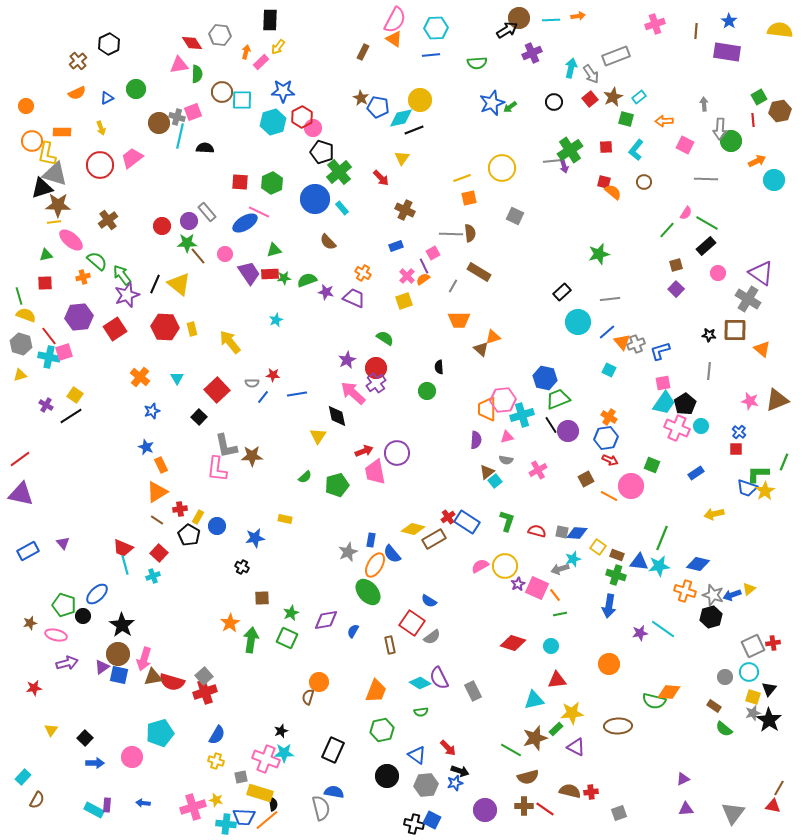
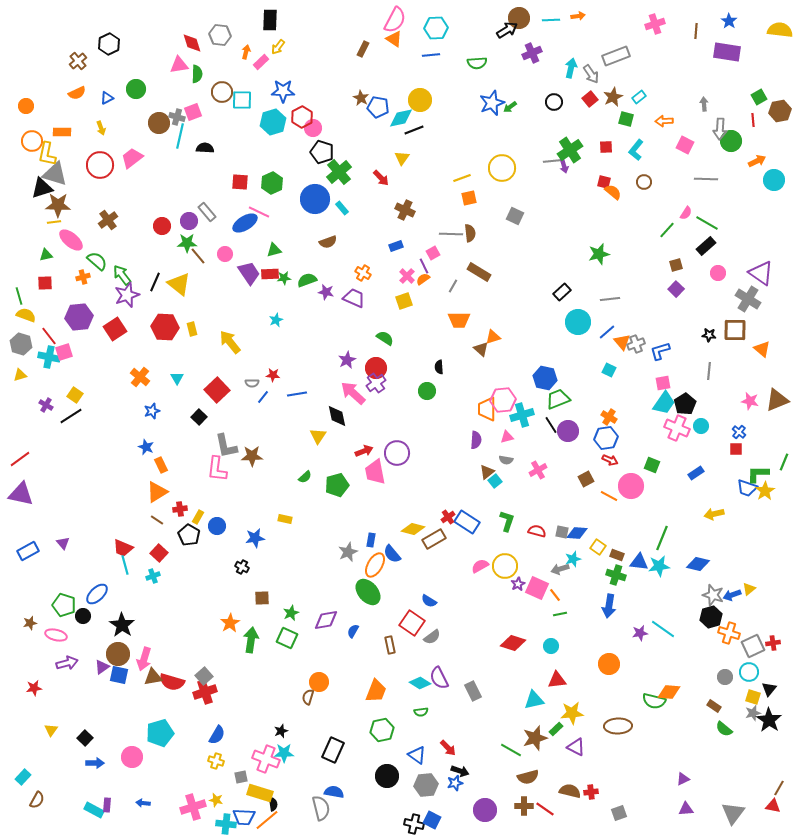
red diamond at (192, 43): rotated 15 degrees clockwise
brown rectangle at (363, 52): moved 3 px up
brown semicircle at (328, 242): rotated 66 degrees counterclockwise
black line at (155, 284): moved 2 px up
orange cross at (685, 591): moved 44 px right, 42 px down
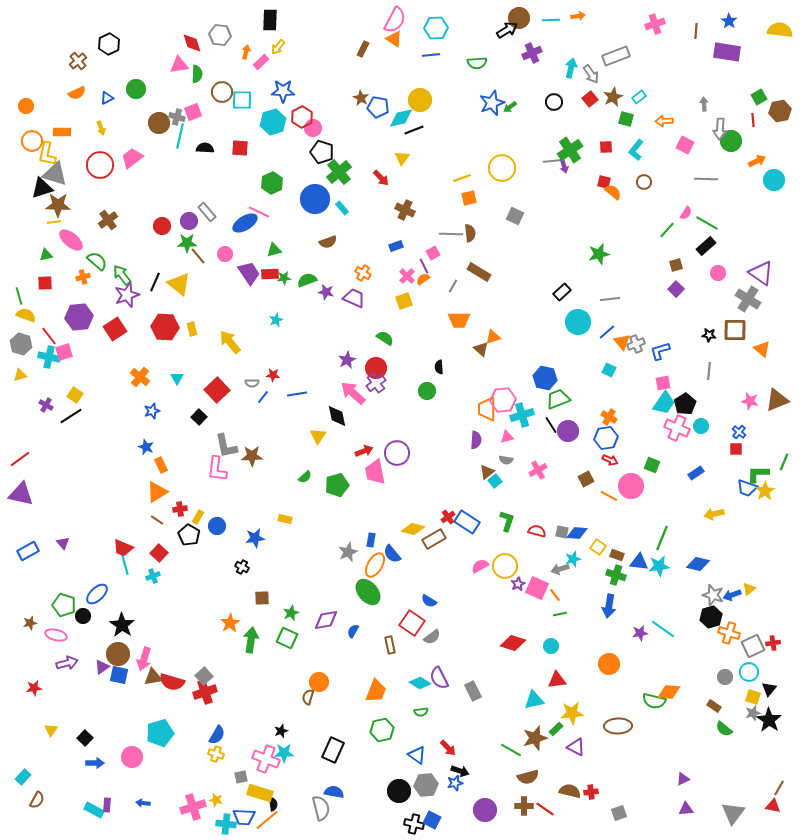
red square at (240, 182): moved 34 px up
yellow cross at (216, 761): moved 7 px up
black circle at (387, 776): moved 12 px right, 15 px down
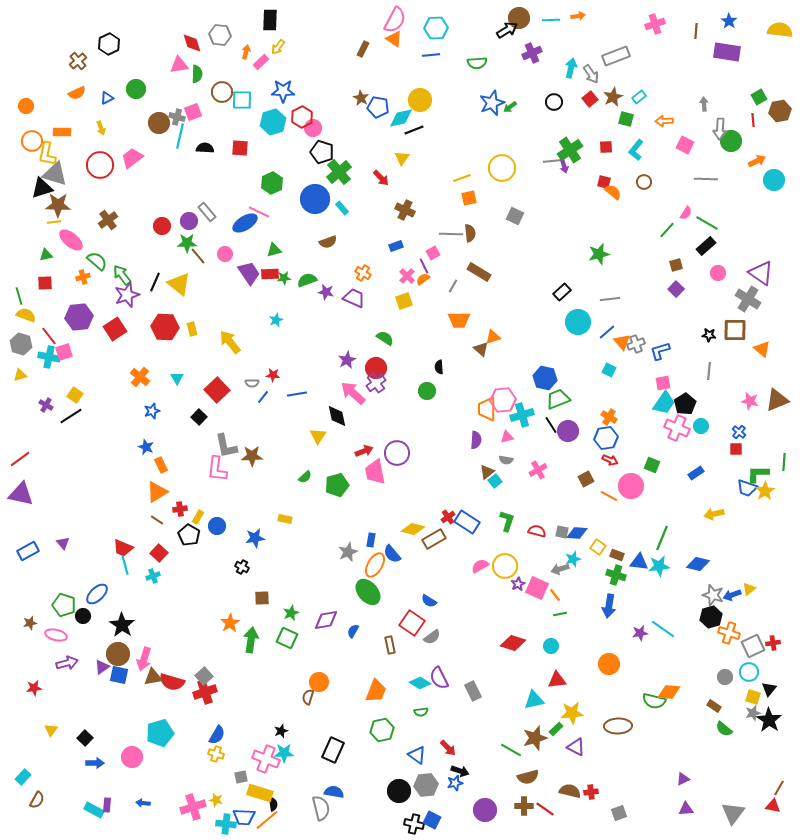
green line at (784, 462): rotated 18 degrees counterclockwise
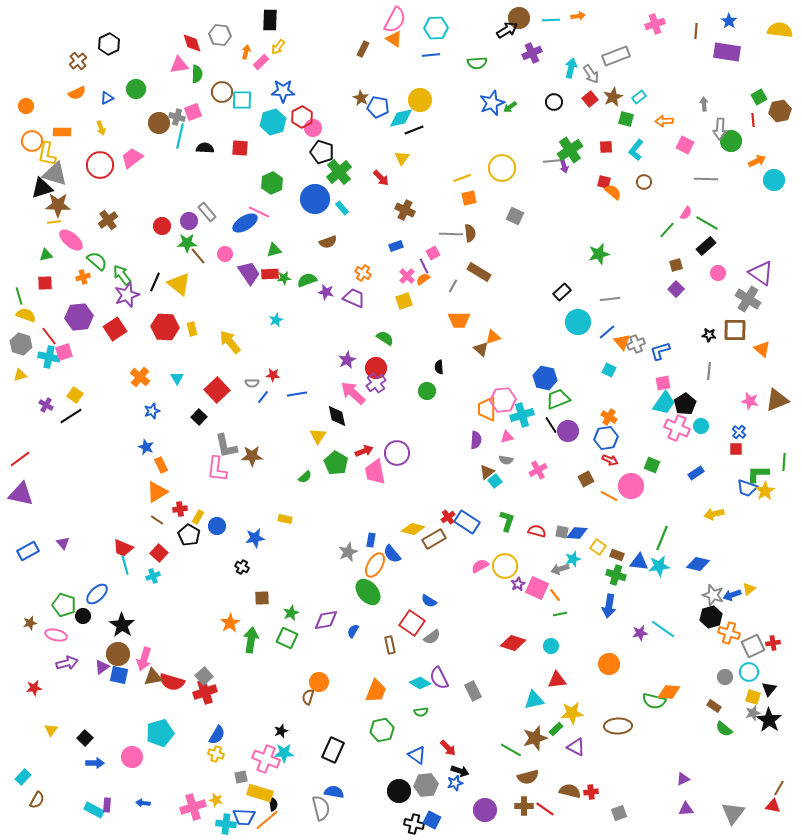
green pentagon at (337, 485): moved 1 px left, 22 px up; rotated 25 degrees counterclockwise
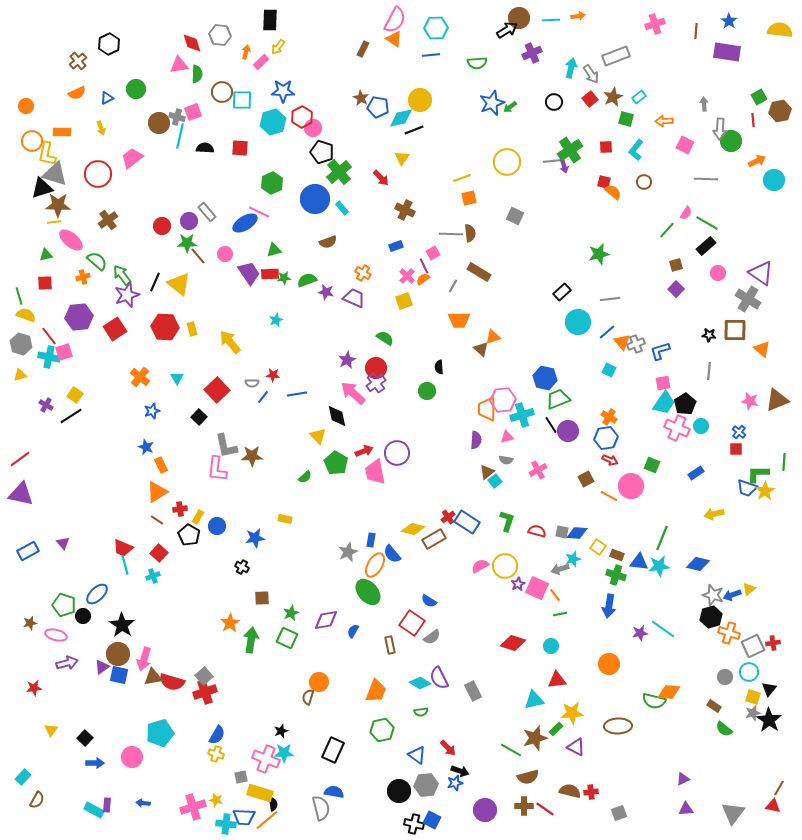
red circle at (100, 165): moved 2 px left, 9 px down
yellow circle at (502, 168): moved 5 px right, 6 px up
yellow triangle at (318, 436): rotated 18 degrees counterclockwise
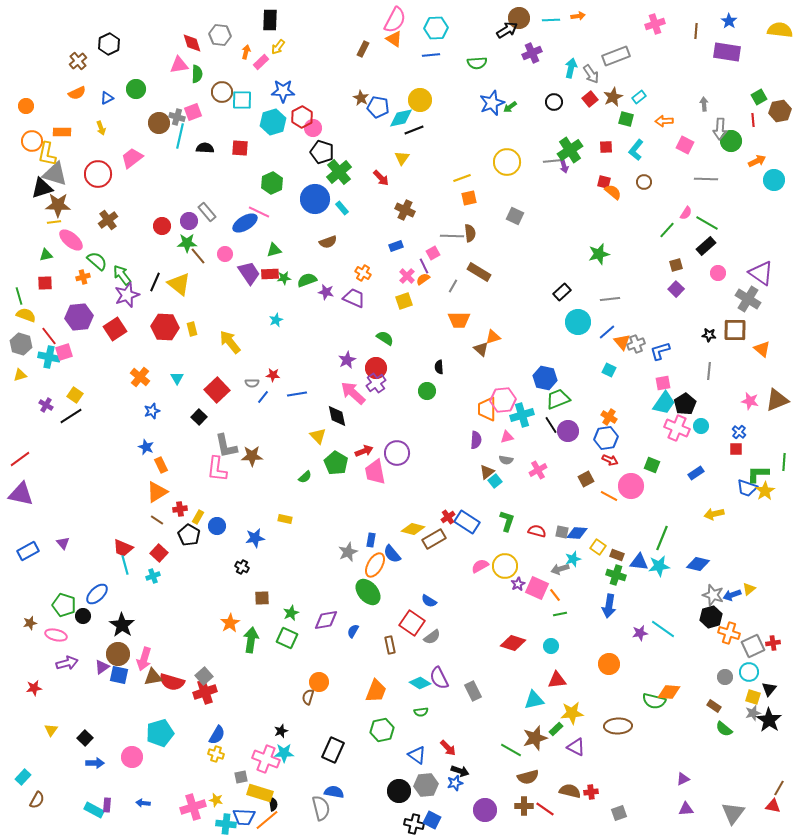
gray line at (451, 234): moved 1 px right, 2 px down
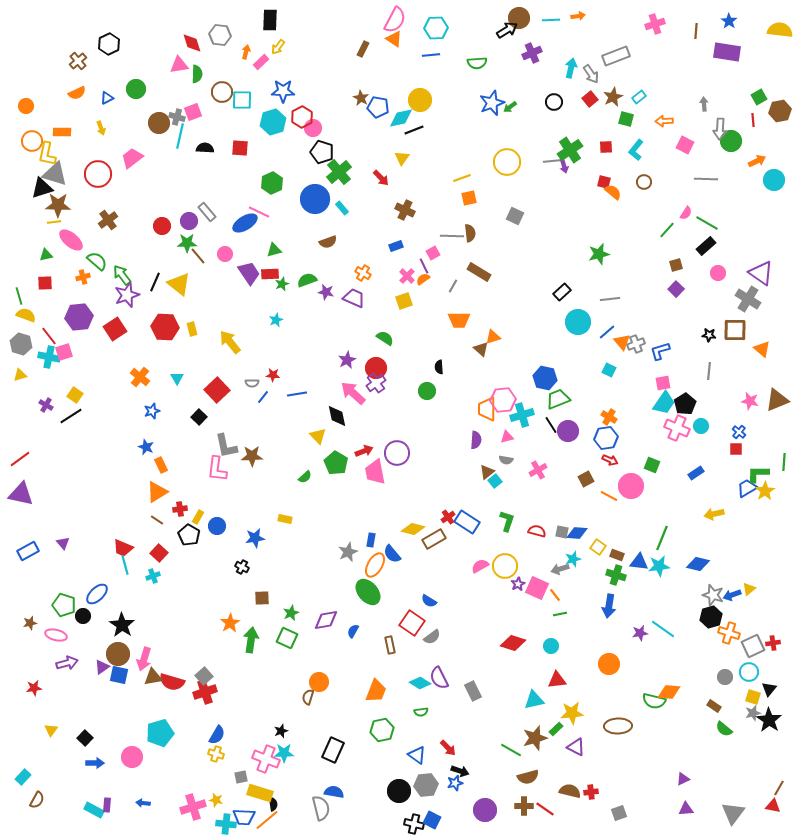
green star at (284, 278): moved 2 px left, 6 px down; rotated 16 degrees counterclockwise
blue trapezoid at (747, 488): rotated 130 degrees clockwise
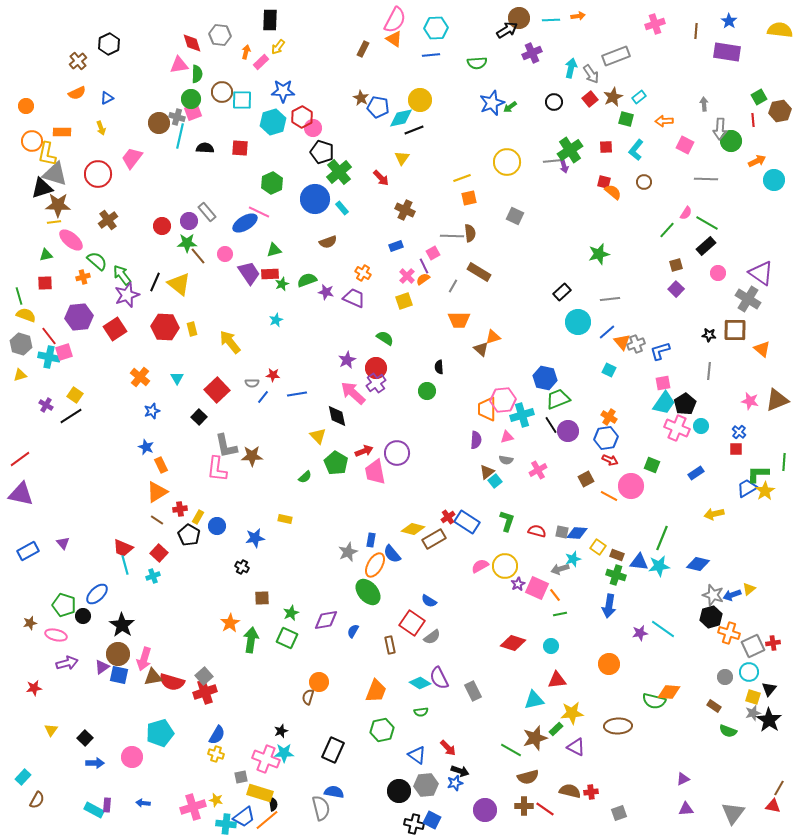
green circle at (136, 89): moved 55 px right, 10 px down
pink trapezoid at (132, 158): rotated 15 degrees counterclockwise
green semicircle at (724, 729): moved 4 px right, 2 px down; rotated 18 degrees counterclockwise
blue trapezoid at (244, 817): rotated 40 degrees counterclockwise
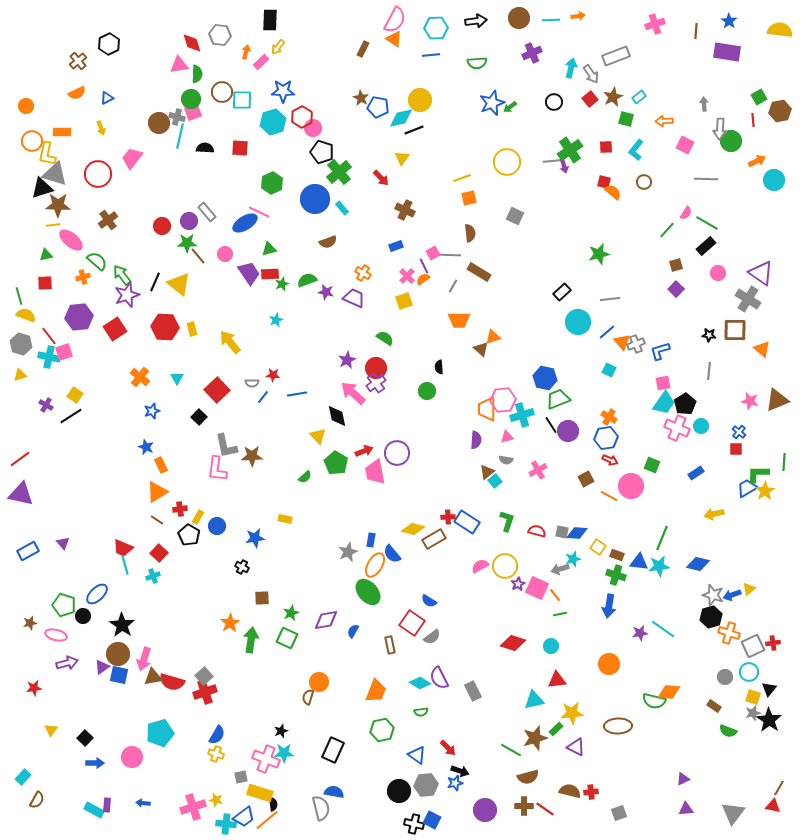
black arrow at (507, 30): moved 31 px left, 9 px up; rotated 25 degrees clockwise
yellow line at (54, 222): moved 1 px left, 3 px down
gray line at (452, 236): moved 3 px left, 19 px down
green triangle at (274, 250): moved 5 px left, 1 px up
red cross at (448, 517): rotated 32 degrees clockwise
